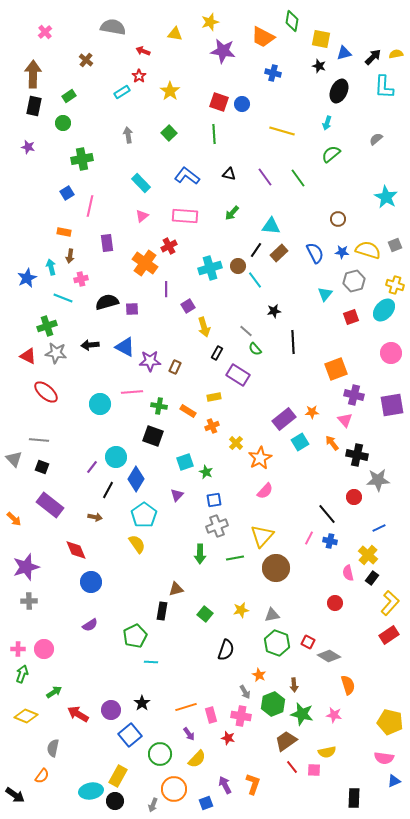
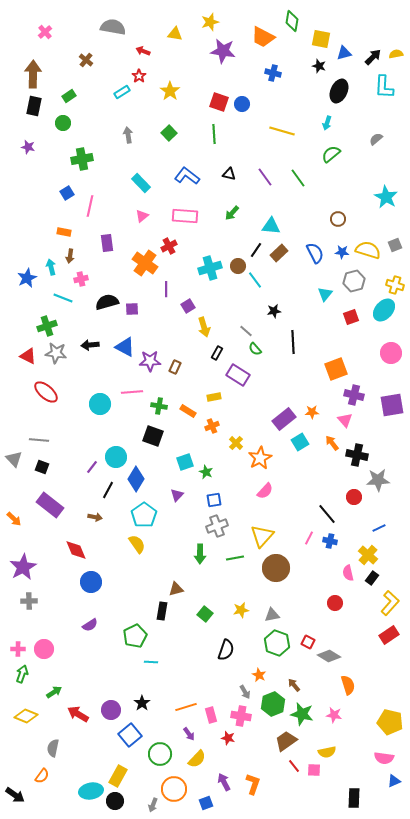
purple star at (26, 567): moved 3 px left; rotated 12 degrees counterclockwise
brown arrow at (294, 685): rotated 144 degrees clockwise
red line at (292, 767): moved 2 px right, 1 px up
purple arrow at (225, 785): moved 1 px left, 3 px up
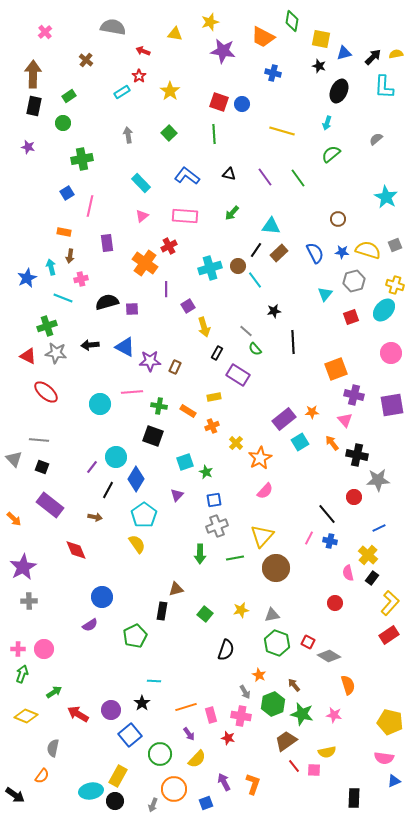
blue circle at (91, 582): moved 11 px right, 15 px down
cyan line at (151, 662): moved 3 px right, 19 px down
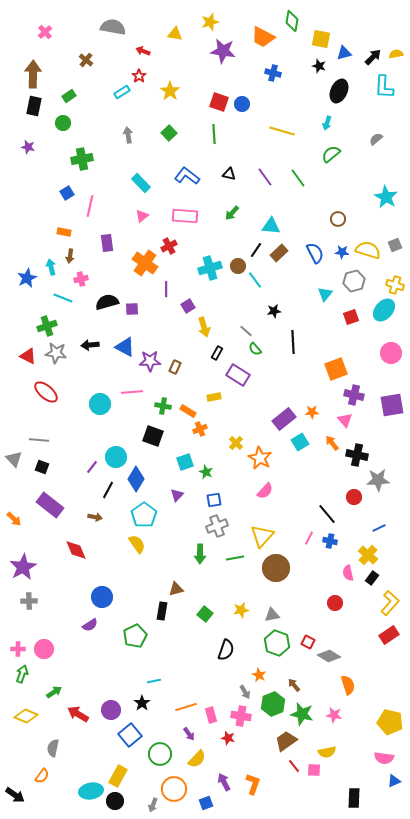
green cross at (159, 406): moved 4 px right
orange cross at (212, 426): moved 12 px left, 3 px down
orange star at (260, 458): rotated 15 degrees counterclockwise
cyan line at (154, 681): rotated 16 degrees counterclockwise
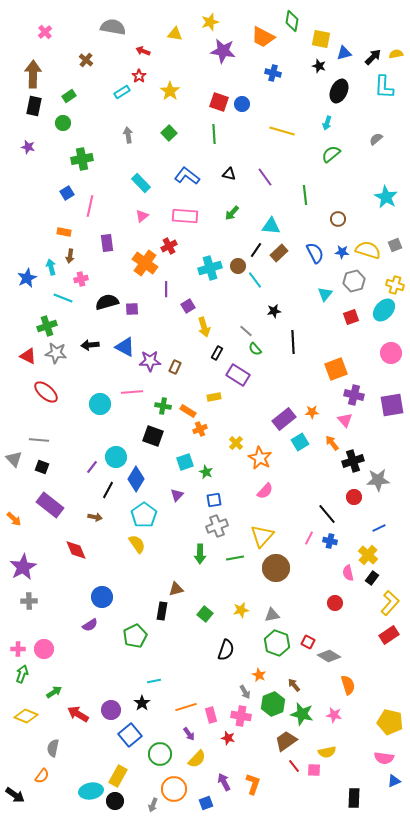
green line at (298, 178): moved 7 px right, 17 px down; rotated 30 degrees clockwise
black cross at (357, 455): moved 4 px left, 6 px down; rotated 30 degrees counterclockwise
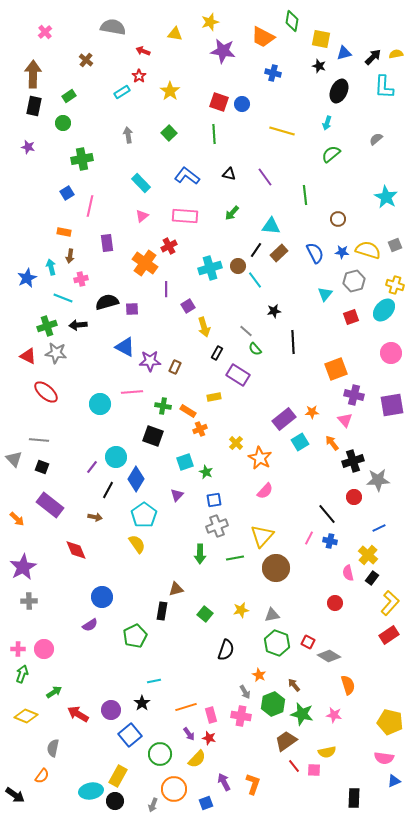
black arrow at (90, 345): moved 12 px left, 20 px up
orange arrow at (14, 519): moved 3 px right
red star at (228, 738): moved 19 px left
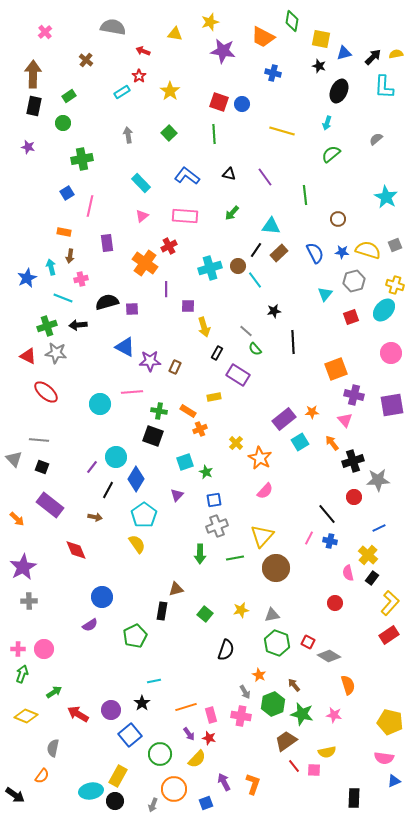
purple square at (188, 306): rotated 32 degrees clockwise
green cross at (163, 406): moved 4 px left, 5 px down
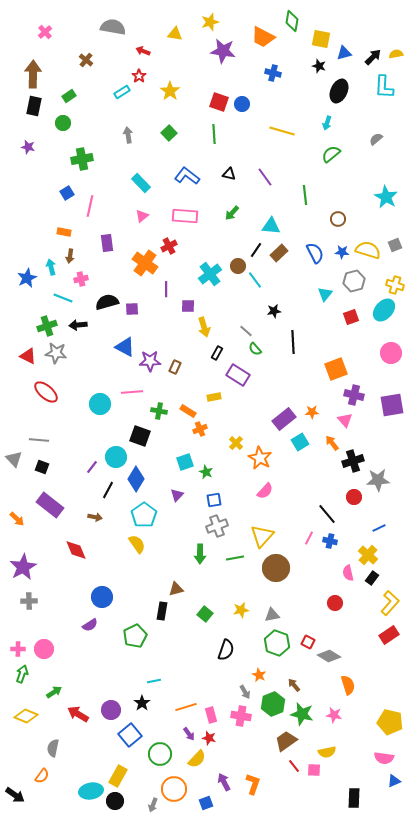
cyan cross at (210, 268): moved 6 px down; rotated 20 degrees counterclockwise
black square at (153, 436): moved 13 px left
